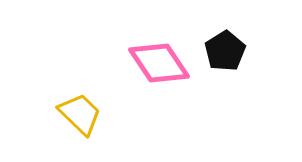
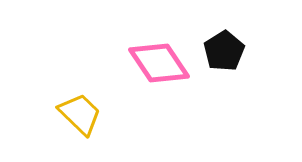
black pentagon: moved 1 px left
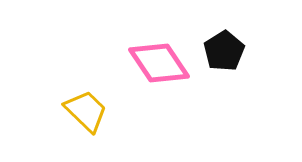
yellow trapezoid: moved 6 px right, 3 px up
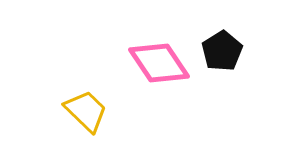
black pentagon: moved 2 px left
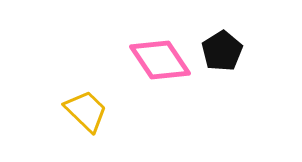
pink diamond: moved 1 px right, 3 px up
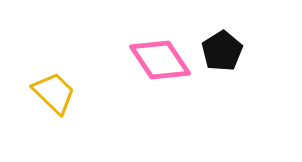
yellow trapezoid: moved 32 px left, 18 px up
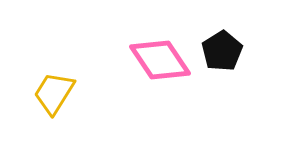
yellow trapezoid: rotated 102 degrees counterclockwise
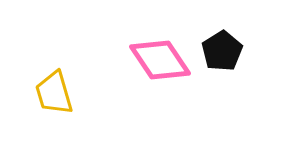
yellow trapezoid: rotated 48 degrees counterclockwise
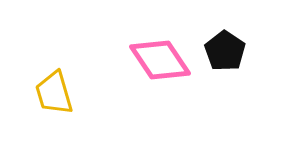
black pentagon: moved 3 px right; rotated 6 degrees counterclockwise
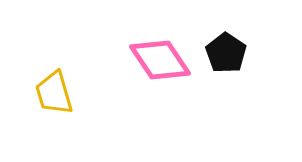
black pentagon: moved 1 px right, 2 px down
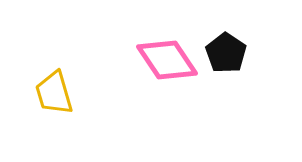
pink diamond: moved 7 px right
